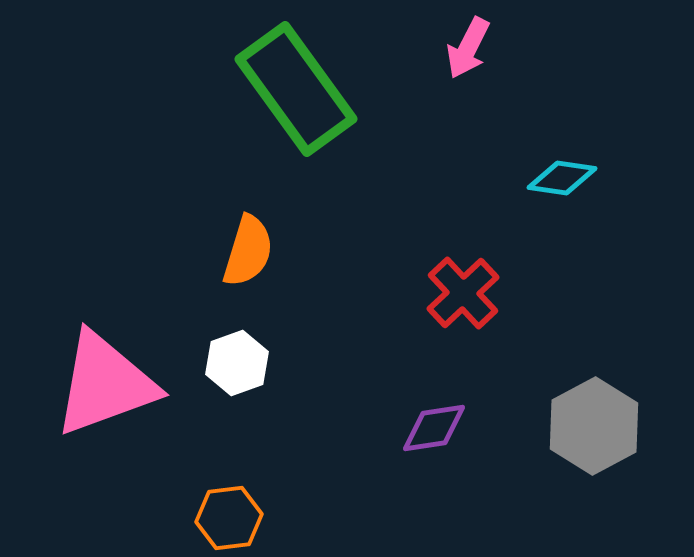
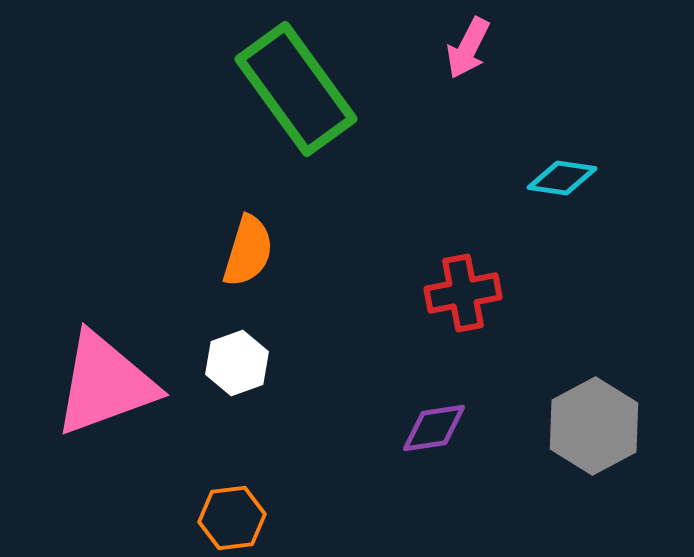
red cross: rotated 32 degrees clockwise
orange hexagon: moved 3 px right
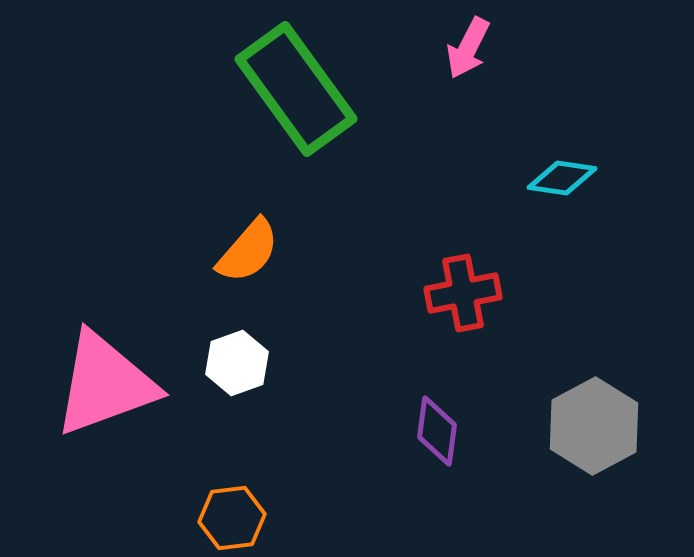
orange semicircle: rotated 24 degrees clockwise
purple diamond: moved 3 px right, 3 px down; rotated 74 degrees counterclockwise
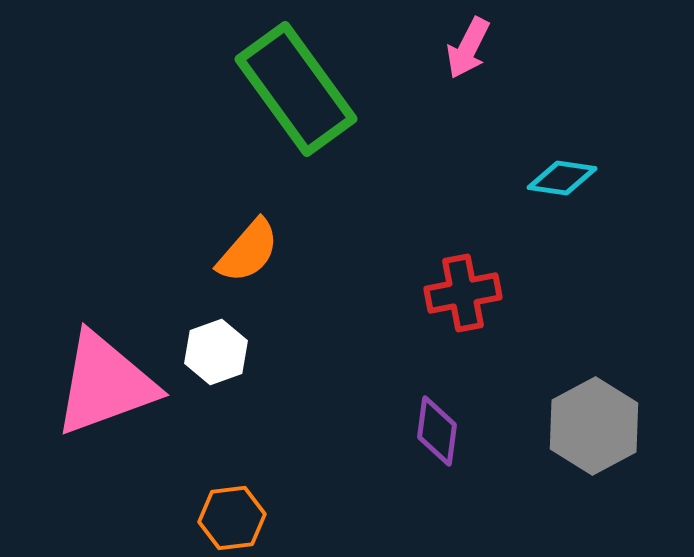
white hexagon: moved 21 px left, 11 px up
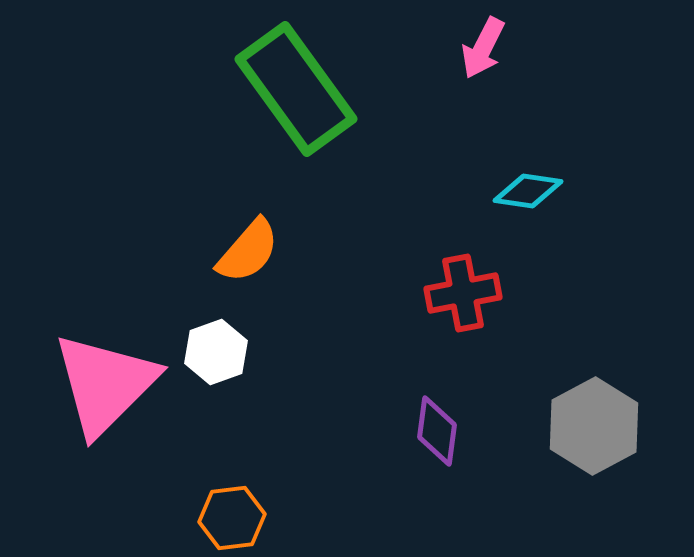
pink arrow: moved 15 px right
cyan diamond: moved 34 px left, 13 px down
pink triangle: rotated 25 degrees counterclockwise
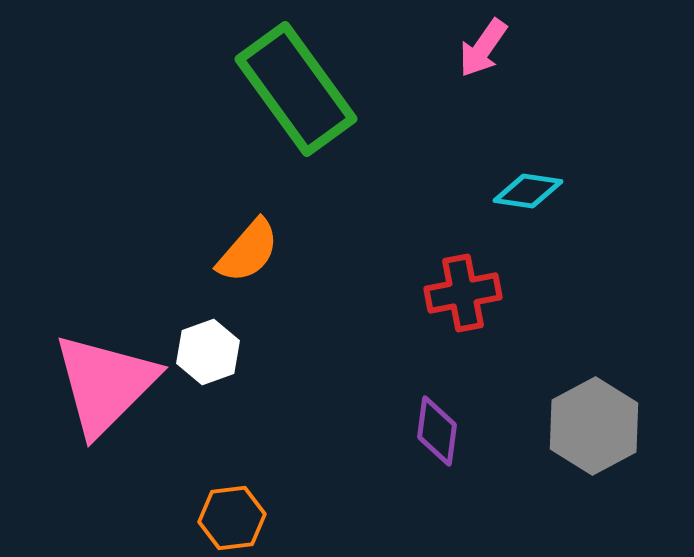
pink arrow: rotated 8 degrees clockwise
white hexagon: moved 8 px left
